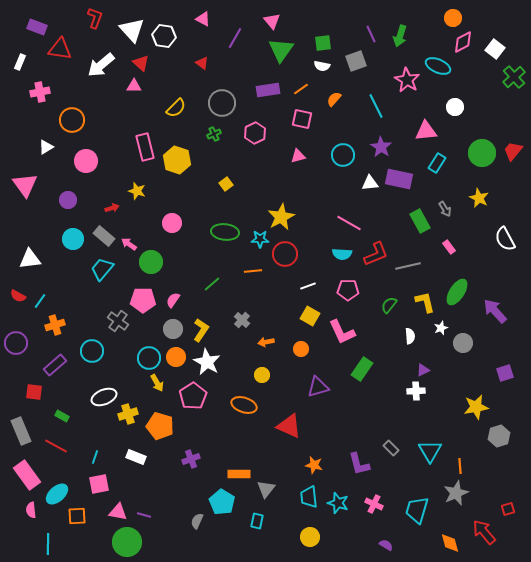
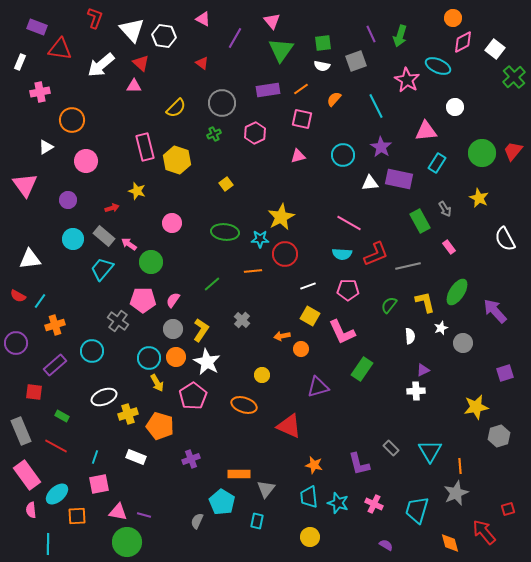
orange arrow at (266, 342): moved 16 px right, 6 px up
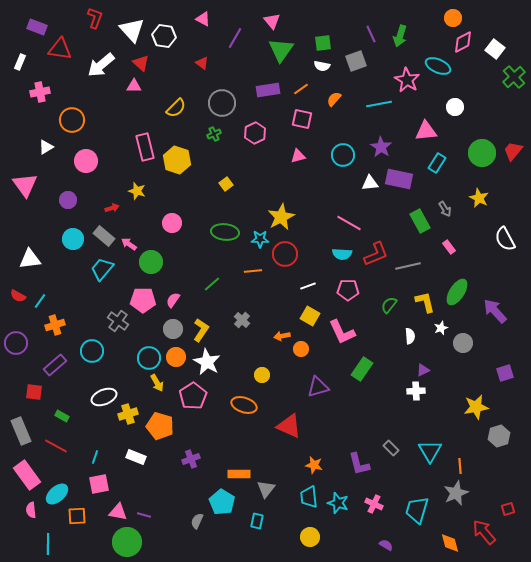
cyan line at (376, 106): moved 3 px right, 2 px up; rotated 75 degrees counterclockwise
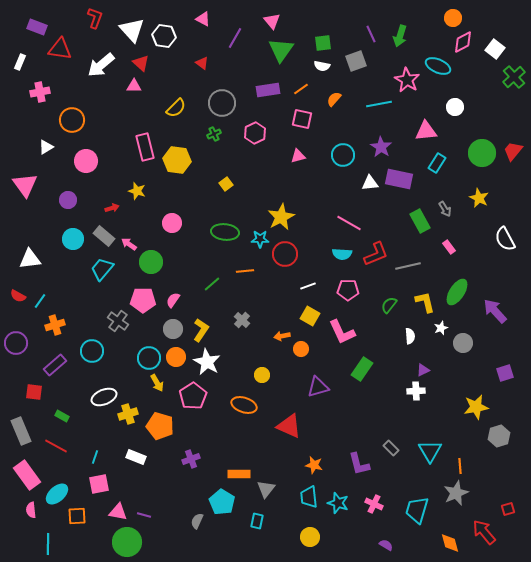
yellow hexagon at (177, 160): rotated 12 degrees counterclockwise
orange line at (253, 271): moved 8 px left
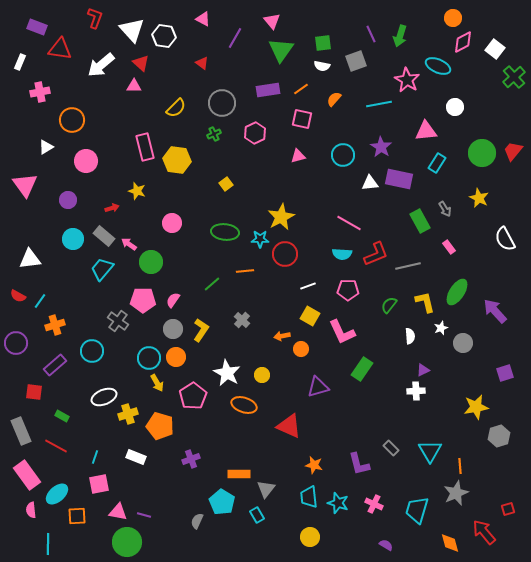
white star at (207, 362): moved 20 px right, 11 px down
cyan rectangle at (257, 521): moved 6 px up; rotated 42 degrees counterclockwise
